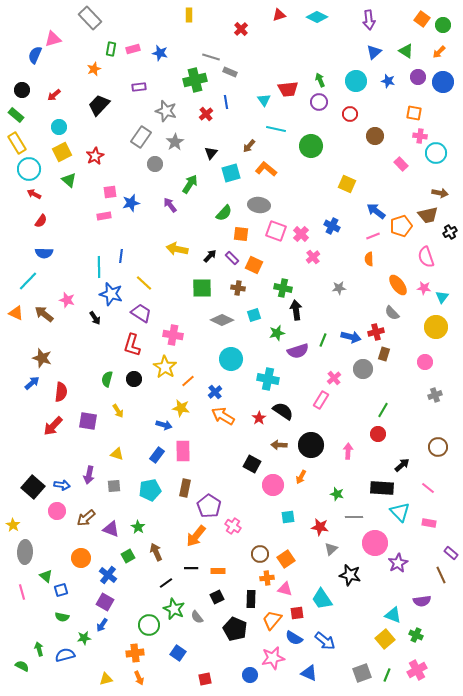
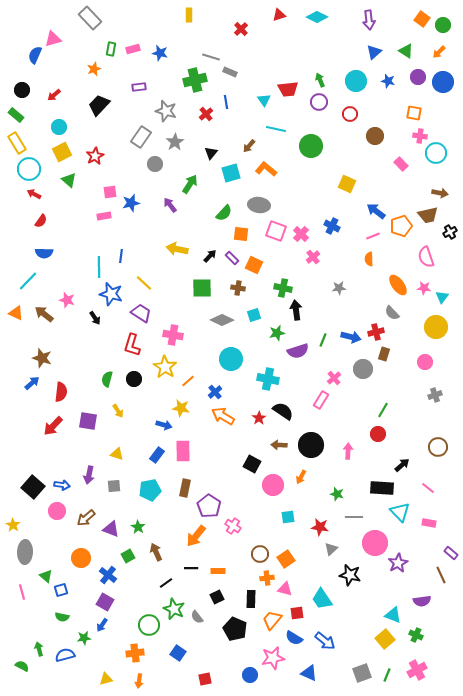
orange arrow at (139, 678): moved 3 px down; rotated 32 degrees clockwise
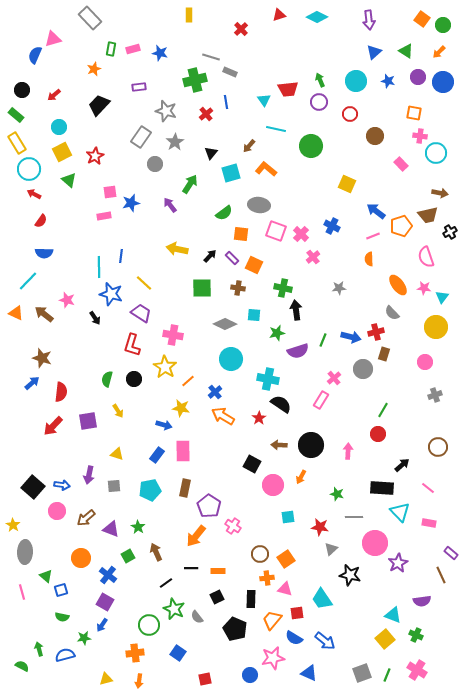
green semicircle at (224, 213): rotated 12 degrees clockwise
cyan square at (254, 315): rotated 24 degrees clockwise
gray diamond at (222, 320): moved 3 px right, 4 px down
black semicircle at (283, 411): moved 2 px left, 7 px up
purple square at (88, 421): rotated 18 degrees counterclockwise
pink cross at (417, 670): rotated 30 degrees counterclockwise
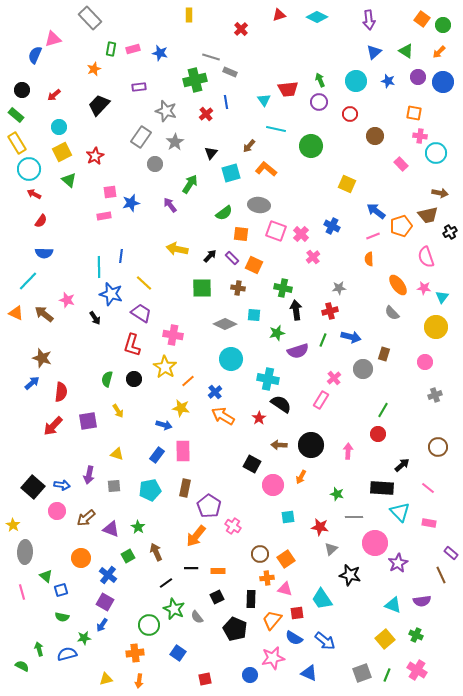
red cross at (376, 332): moved 46 px left, 21 px up
cyan triangle at (393, 615): moved 10 px up
blue semicircle at (65, 655): moved 2 px right, 1 px up
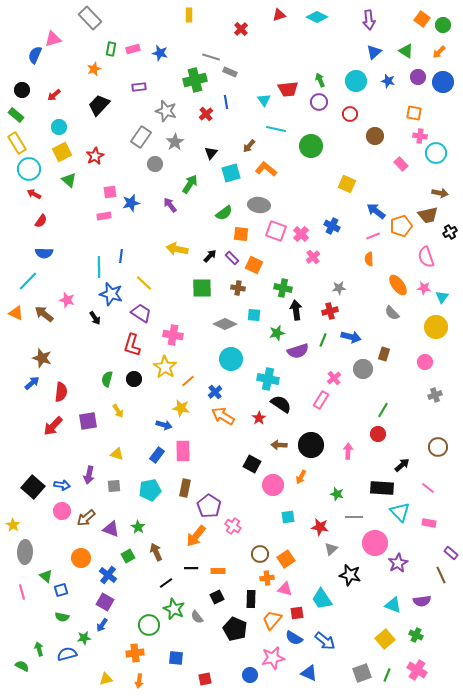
pink circle at (57, 511): moved 5 px right
blue square at (178, 653): moved 2 px left, 5 px down; rotated 28 degrees counterclockwise
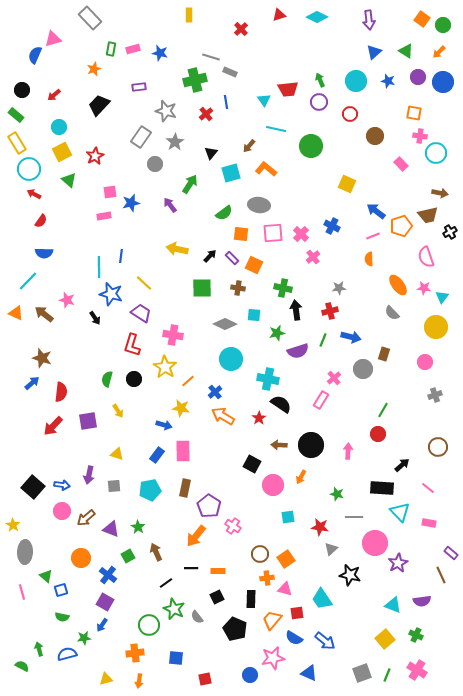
pink square at (276, 231): moved 3 px left, 2 px down; rotated 25 degrees counterclockwise
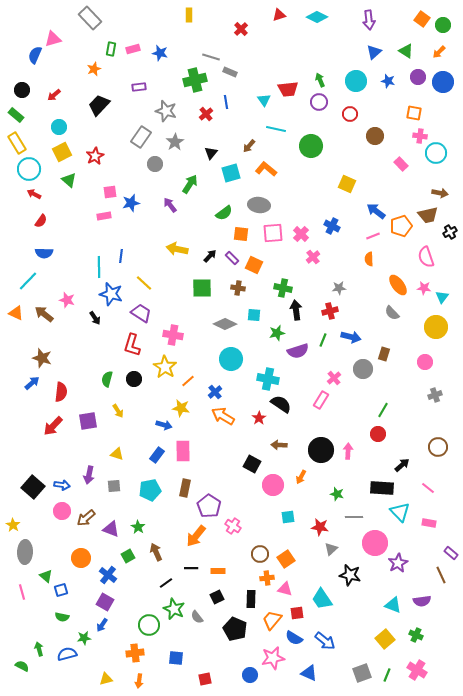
black circle at (311, 445): moved 10 px right, 5 px down
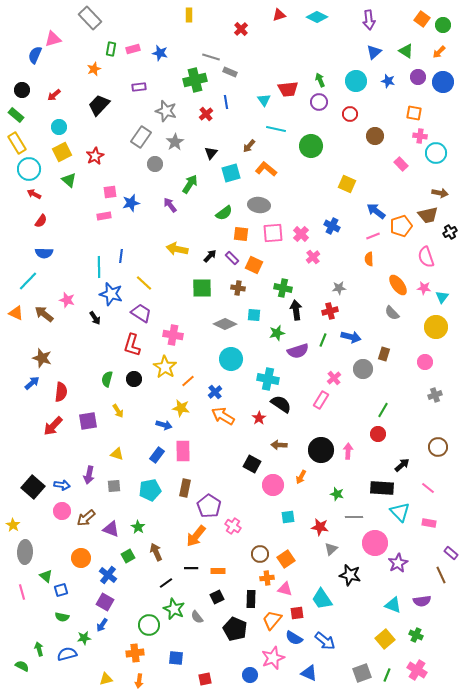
pink star at (273, 658): rotated 10 degrees counterclockwise
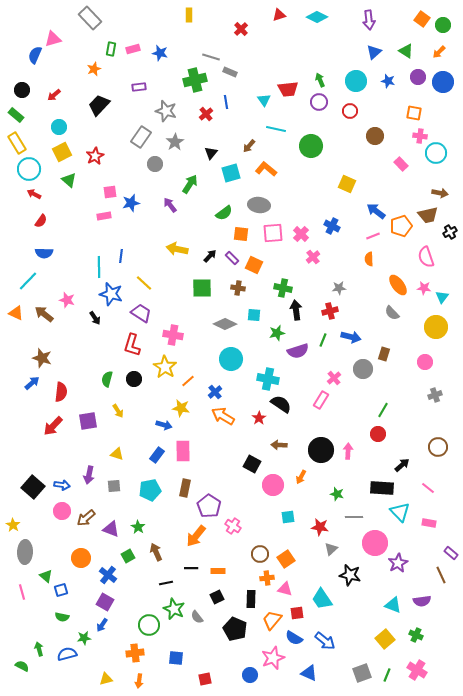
red circle at (350, 114): moved 3 px up
black line at (166, 583): rotated 24 degrees clockwise
